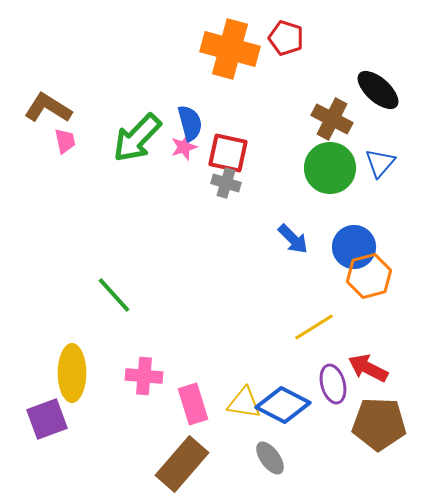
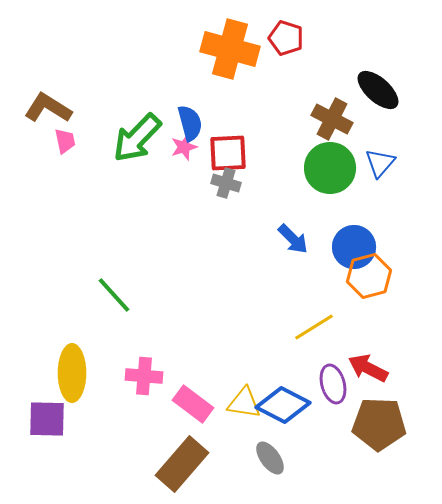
red square: rotated 15 degrees counterclockwise
pink rectangle: rotated 36 degrees counterclockwise
purple square: rotated 21 degrees clockwise
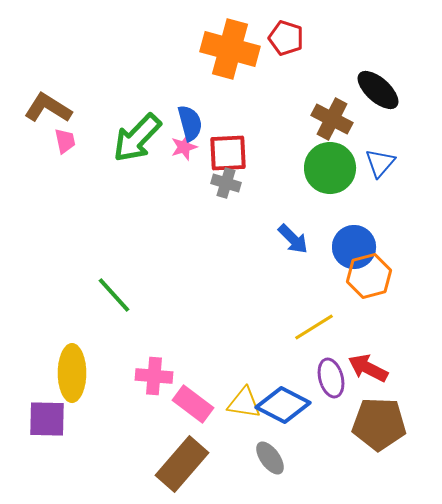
pink cross: moved 10 px right
purple ellipse: moved 2 px left, 6 px up
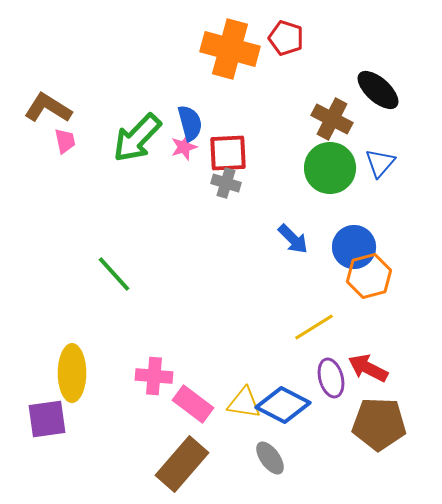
green line: moved 21 px up
purple square: rotated 9 degrees counterclockwise
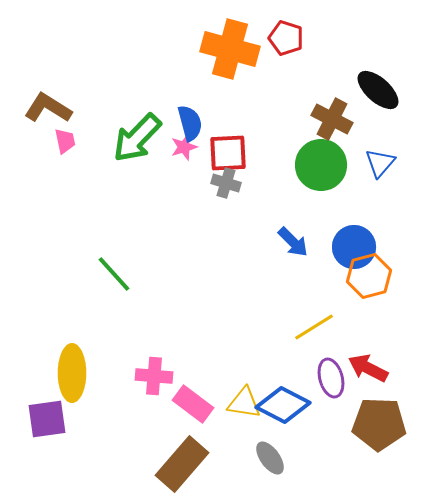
green circle: moved 9 px left, 3 px up
blue arrow: moved 3 px down
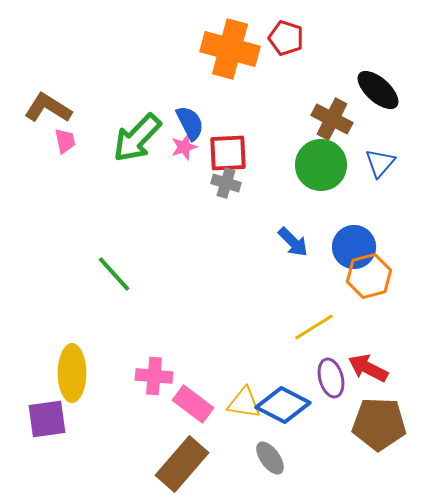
blue semicircle: rotated 12 degrees counterclockwise
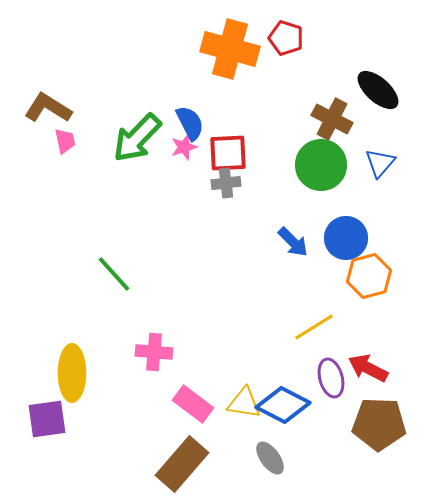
gray cross: rotated 24 degrees counterclockwise
blue circle: moved 8 px left, 9 px up
pink cross: moved 24 px up
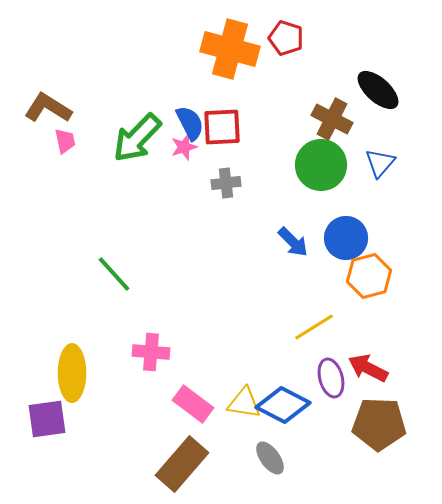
red square: moved 6 px left, 26 px up
pink cross: moved 3 px left
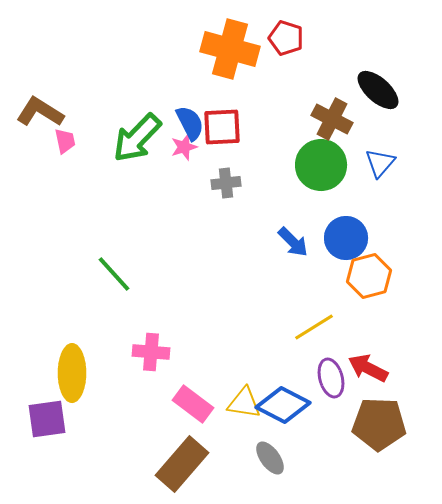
brown L-shape: moved 8 px left, 4 px down
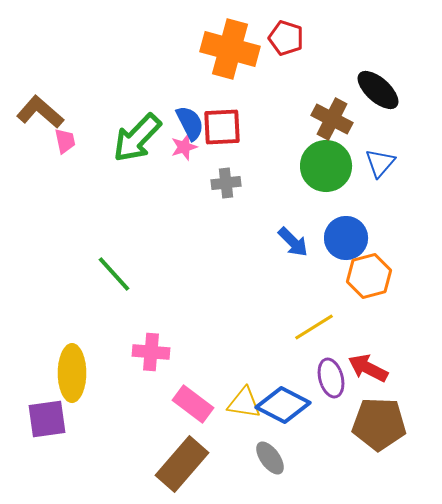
brown L-shape: rotated 9 degrees clockwise
green circle: moved 5 px right, 1 px down
